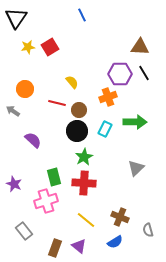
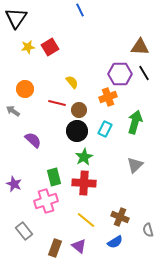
blue line: moved 2 px left, 5 px up
green arrow: rotated 75 degrees counterclockwise
gray triangle: moved 1 px left, 3 px up
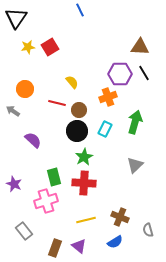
yellow line: rotated 54 degrees counterclockwise
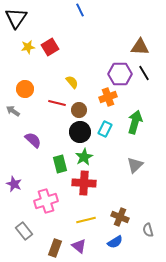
black circle: moved 3 px right, 1 px down
green rectangle: moved 6 px right, 13 px up
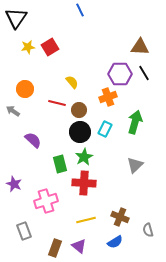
gray rectangle: rotated 18 degrees clockwise
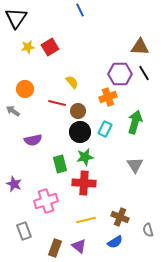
brown circle: moved 1 px left, 1 px down
purple semicircle: rotated 126 degrees clockwise
green star: moved 1 px right; rotated 18 degrees clockwise
gray triangle: rotated 18 degrees counterclockwise
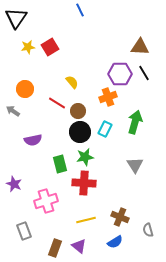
red line: rotated 18 degrees clockwise
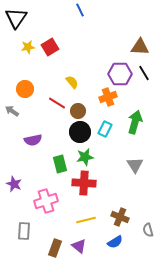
gray arrow: moved 1 px left
gray rectangle: rotated 24 degrees clockwise
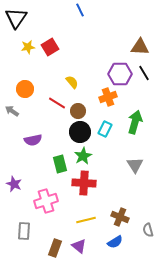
green star: moved 2 px left, 1 px up; rotated 18 degrees counterclockwise
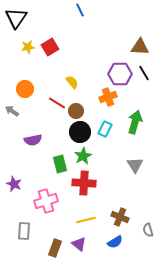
brown circle: moved 2 px left
purple triangle: moved 2 px up
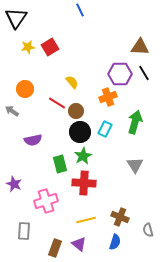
blue semicircle: rotated 42 degrees counterclockwise
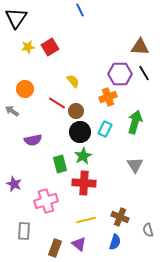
yellow semicircle: moved 1 px right, 1 px up
